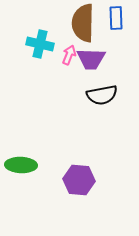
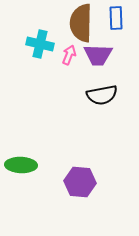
brown semicircle: moved 2 px left
purple trapezoid: moved 7 px right, 4 px up
purple hexagon: moved 1 px right, 2 px down
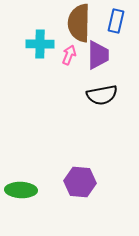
blue rectangle: moved 3 px down; rotated 15 degrees clockwise
brown semicircle: moved 2 px left
cyan cross: rotated 12 degrees counterclockwise
purple trapezoid: rotated 92 degrees counterclockwise
green ellipse: moved 25 px down
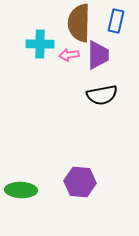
pink arrow: rotated 120 degrees counterclockwise
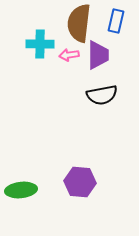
brown semicircle: rotated 6 degrees clockwise
green ellipse: rotated 8 degrees counterclockwise
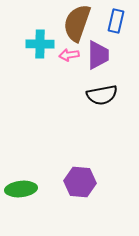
brown semicircle: moved 2 px left; rotated 12 degrees clockwise
green ellipse: moved 1 px up
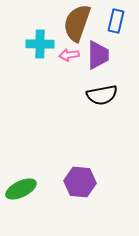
green ellipse: rotated 20 degrees counterclockwise
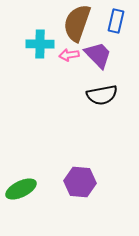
purple trapezoid: rotated 44 degrees counterclockwise
